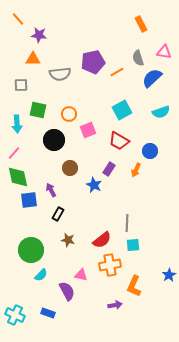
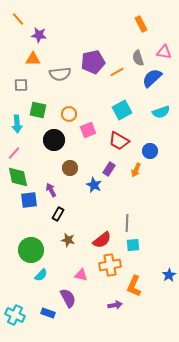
purple semicircle at (67, 291): moved 1 px right, 7 px down
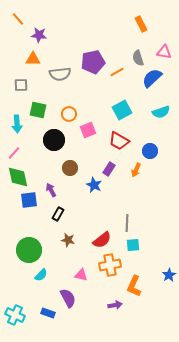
green circle at (31, 250): moved 2 px left
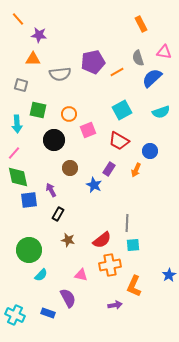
gray square at (21, 85): rotated 16 degrees clockwise
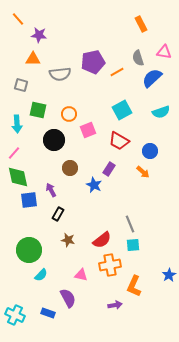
orange arrow at (136, 170): moved 7 px right, 2 px down; rotated 72 degrees counterclockwise
gray line at (127, 223): moved 3 px right, 1 px down; rotated 24 degrees counterclockwise
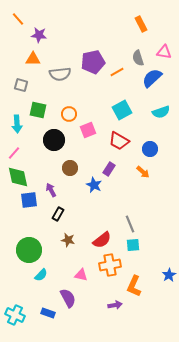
blue circle at (150, 151): moved 2 px up
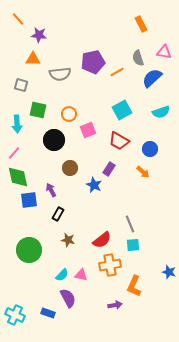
cyan semicircle at (41, 275): moved 21 px right
blue star at (169, 275): moved 3 px up; rotated 24 degrees counterclockwise
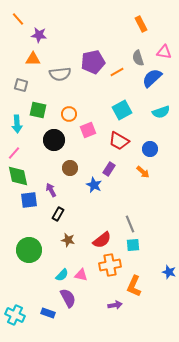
green diamond at (18, 177): moved 1 px up
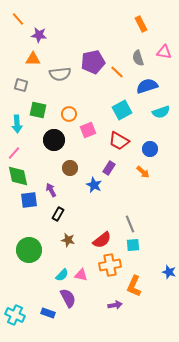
orange line at (117, 72): rotated 72 degrees clockwise
blue semicircle at (152, 78): moved 5 px left, 8 px down; rotated 25 degrees clockwise
purple rectangle at (109, 169): moved 1 px up
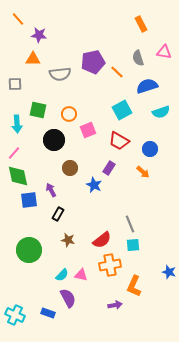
gray square at (21, 85): moved 6 px left, 1 px up; rotated 16 degrees counterclockwise
